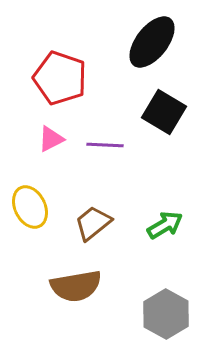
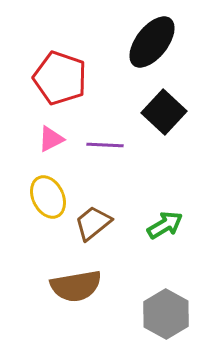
black square: rotated 12 degrees clockwise
yellow ellipse: moved 18 px right, 10 px up
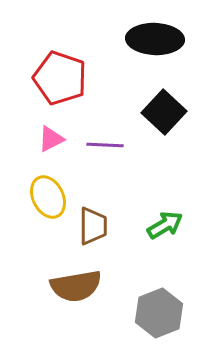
black ellipse: moved 3 px right, 3 px up; rotated 54 degrees clockwise
brown trapezoid: moved 3 px down; rotated 129 degrees clockwise
gray hexagon: moved 7 px left, 1 px up; rotated 9 degrees clockwise
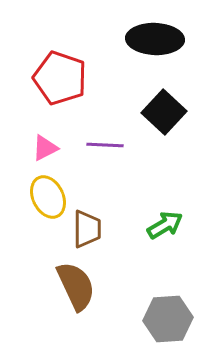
pink triangle: moved 6 px left, 9 px down
brown trapezoid: moved 6 px left, 3 px down
brown semicircle: rotated 105 degrees counterclockwise
gray hexagon: moved 9 px right, 6 px down; rotated 18 degrees clockwise
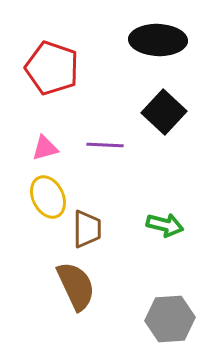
black ellipse: moved 3 px right, 1 px down
red pentagon: moved 8 px left, 10 px up
pink triangle: rotated 12 degrees clockwise
green arrow: rotated 45 degrees clockwise
gray hexagon: moved 2 px right
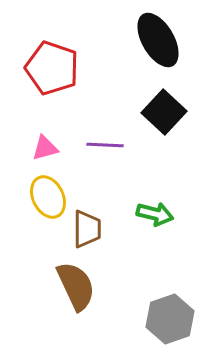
black ellipse: rotated 58 degrees clockwise
green arrow: moved 10 px left, 11 px up
gray hexagon: rotated 15 degrees counterclockwise
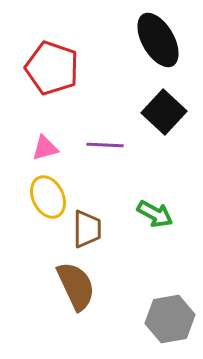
green arrow: rotated 15 degrees clockwise
gray hexagon: rotated 9 degrees clockwise
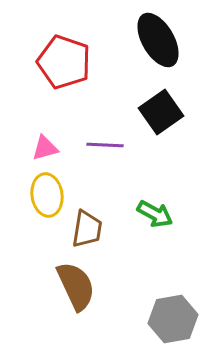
red pentagon: moved 12 px right, 6 px up
black square: moved 3 px left; rotated 12 degrees clockwise
yellow ellipse: moved 1 px left, 2 px up; rotated 18 degrees clockwise
brown trapezoid: rotated 9 degrees clockwise
gray hexagon: moved 3 px right
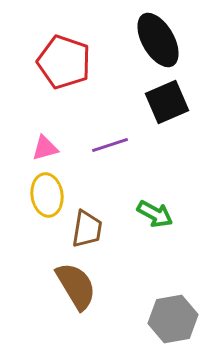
black square: moved 6 px right, 10 px up; rotated 12 degrees clockwise
purple line: moved 5 px right; rotated 21 degrees counterclockwise
brown semicircle: rotated 6 degrees counterclockwise
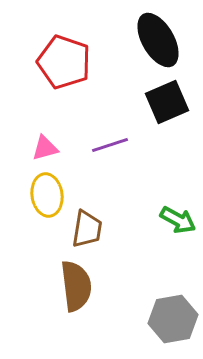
green arrow: moved 23 px right, 6 px down
brown semicircle: rotated 24 degrees clockwise
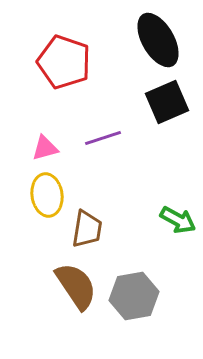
purple line: moved 7 px left, 7 px up
brown semicircle: rotated 27 degrees counterclockwise
gray hexagon: moved 39 px left, 23 px up
